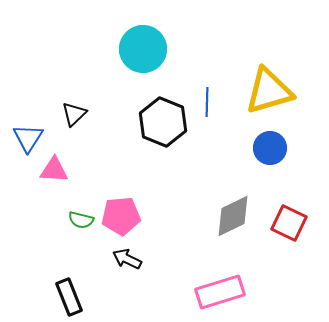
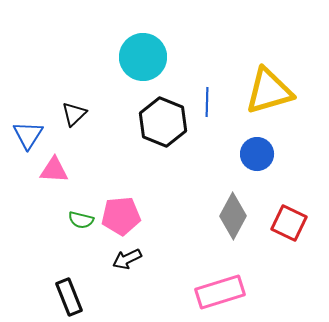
cyan circle: moved 8 px down
blue triangle: moved 3 px up
blue circle: moved 13 px left, 6 px down
gray diamond: rotated 36 degrees counterclockwise
black arrow: rotated 52 degrees counterclockwise
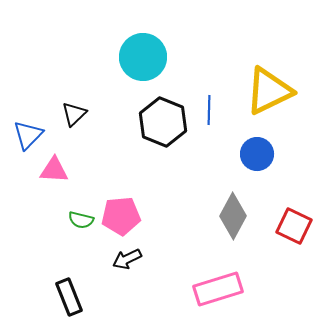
yellow triangle: rotated 10 degrees counterclockwise
blue line: moved 2 px right, 8 px down
blue triangle: rotated 12 degrees clockwise
red square: moved 5 px right, 3 px down
pink rectangle: moved 2 px left, 3 px up
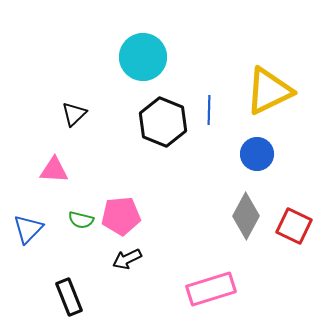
blue triangle: moved 94 px down
gray diamond: moved 13 px right
pink rectangle: moved 7 px left
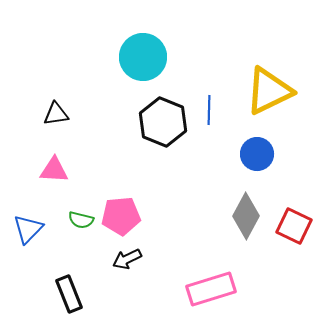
black triangle: moved 18 px left; rotated 36 degrees clockwise
black rectangle: moved 3 px up
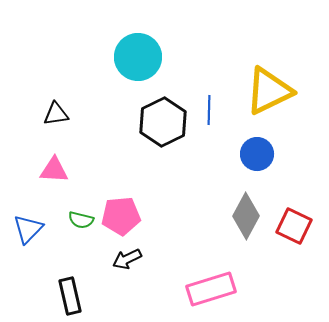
cyan circle: moved 5 px left
black hexagon: rotated 12 degrees clockwise
black rectangle: moved 1 px right, 2 px down; rotated 9 degrees clockwise
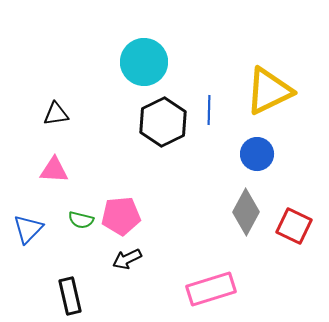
cyan circle: moved 6 px right, 5 px down
gray diamond: moved 4 px up
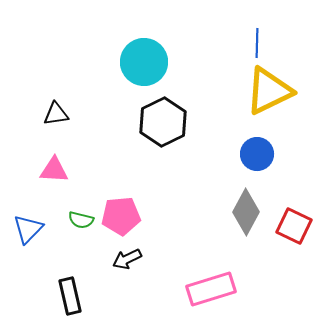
blue line: moved 48 px right, 67 px up
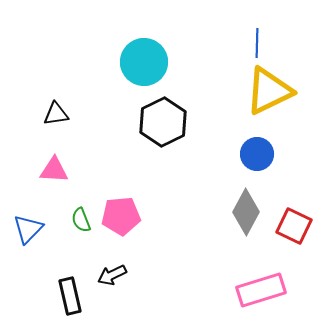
green semicircle: rotated 55 degrees clockwise
black arrow: moved 15 px left, 16 px down
pink rectangle: moved 50 px right, 1 px down
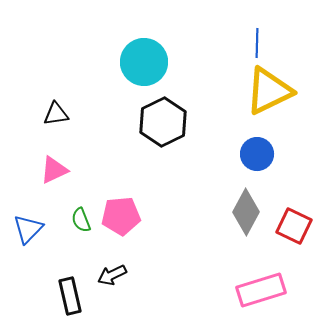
pink triangle: rotated 28 degrees counterclockwise
